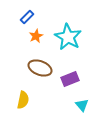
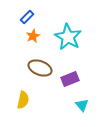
orange star: moved 3 px left
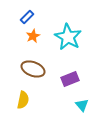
brown ellipse: moved 7 px left, 1 px down
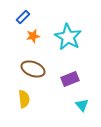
blue rectangle: moved 4 px left
orange star: rotated 16 degrees clockwise
yellow semicircle: moved 1 px right, 1 px up; rotated 18 degrees counterclockwise
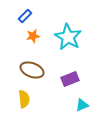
blue rectangle: moved 2 px right, 1 px up
brown ellipse: moved 1 px left, 1 px down
cyan triangle: rotated 48 degrees clockwise
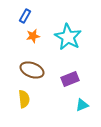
blue rectangle: rotated 16 degrees counterclockwise
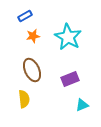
blue rectangle: rotated 32 degrees clockwise
brown ellipse: rotated 45 degrees clockwise
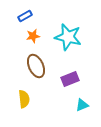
cyan star: rotated 16 degrees counterclockwise
brown ellipse: moved 4 px right, 4 px up
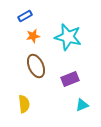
yellow semicircle: moved 5 px down
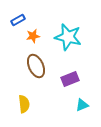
blue rectangle: moved 7 px left, 4 px down
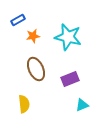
brown ellipse: moved 3 px down
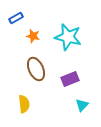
blue rectangle: moved 2 px left, 2 px up
orange star: rotated 24 degrees clockwise
cyan triangle: rotated 24 degrees counterclockwise
